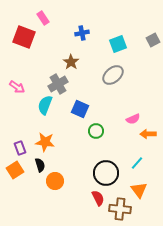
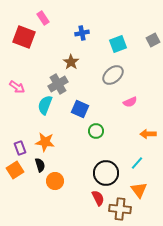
pink semicircle: moved 3 px left, 17 px up
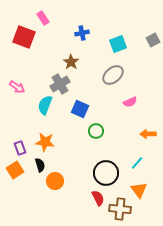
gray cross: moved 2 px right
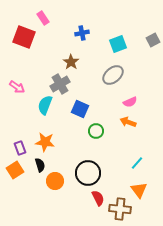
orange arrow: moved 20 px left, 12 px up; rotated 21 degrees clockwise
black circle: moved 18 px left
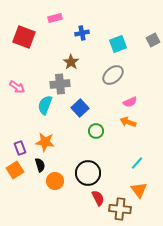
pink rectangle: moved 12 px right; rotated 72 degrees counterclockwise
gray cross: rotated 24 degrees clockwise
blue square: moved 1 px up; rotated 24 degrees clockwise
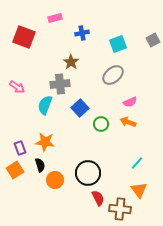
green circle: moved 5 px right, 7 px up
orange circle: moved 1 px up
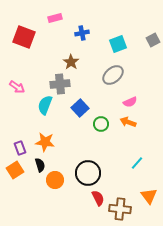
orange triangle: moved 10 px right, 6 px down
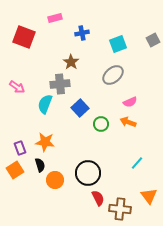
cyan semicircle: moved 1 px up
